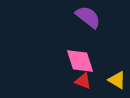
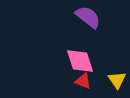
yellow triangle: rotated 24 degrees clockwise
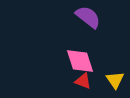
yellow triangle: moved 2 px left
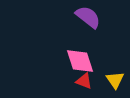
red triangle: moved 1 px right
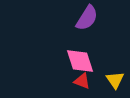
purple semicircle: moved 1 px left, 1 px down; rotated 84 degrees clockwise
red triangle: moved 2 px left
